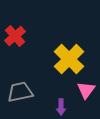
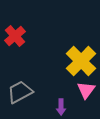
yellow cross: moved 12 px right, 2 px down
gray trapezoid: rotated 16 degrees counterclockwise
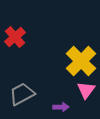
red cross: moved 1 px down
gray trapezoid: moved 2 px right, 2 px down
purple arrow: rotated 91 degrees counterclockwise
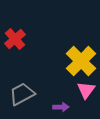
red cross: moved 2 px down
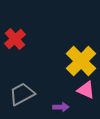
pink triangle: rotated 42 degrees counterclockwise
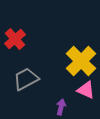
gray trapezoid: moved 4 px right, 15 px up
purple arrow: rotated 77 degrees counterclockwise
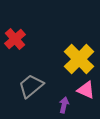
yellow cross: moved 2 px left, 2 px up
gray trapezoid: moved 5 px right, 7 px down; rotated 12 degrees counterclockwise
purple arrow: moved 3 px right, 2 px up
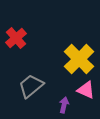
red cross: moved 1 px right, 1 px up
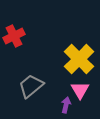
red cross: moved 2 px left, 2 px up; rotated 15 degrees clockwise
pink triangle: moved 6 px left; rotated 36 degrees clockwise
purple arrow: moved 2 px right
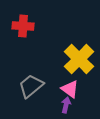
red cross: moved 9 px right, 10 px up; rotated 30 degrees clockwise
pink triangle: moved 10 px left, 1 px up; rotated 24 degrees counterclockwise
